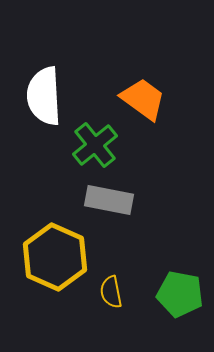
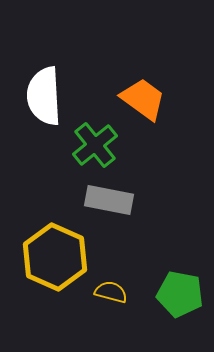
yellow semicircle: rotated 116 degrees clockwise
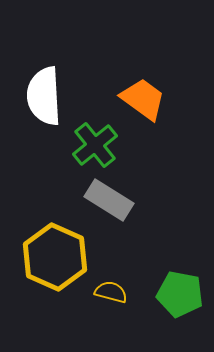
gray rectangle: rotated 21 degrees clockwise
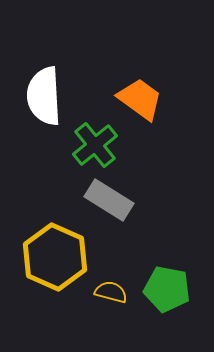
orange trapezoid: moved 3 px left
green pentagon: moved 13 px left, 5 px up
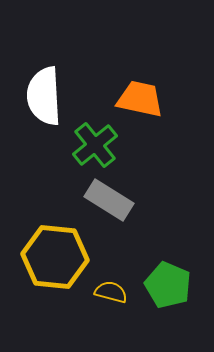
orange trapezoid: rotated 24 degrees counterclockwise
yellow hexagon: rotated 18 degrees counterclockwise
green pentagon: moved 1 px right, 4 px up; rotated 12 degrees clockwise
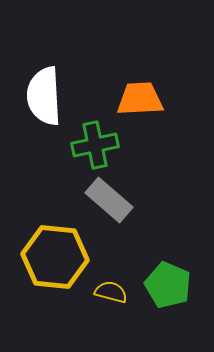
orange trapezoid: rotated 15 degrees counterclockwise
green cross: rotated 27 degrees clockwise
gray rectangle: rotated 9 degrees clockwise
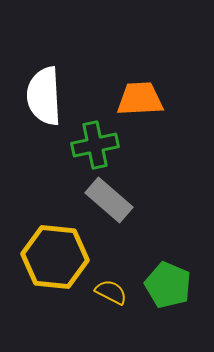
yellow semicircle: rotated 12 degrees clockwise
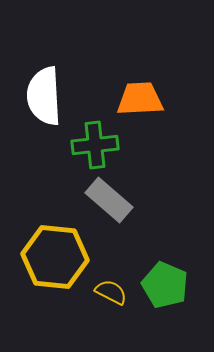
green cross: rotated 6 degrees clockwise
green pentagon: moved 3 px left
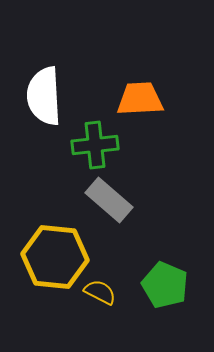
yellow semicircle: moved 11 px left
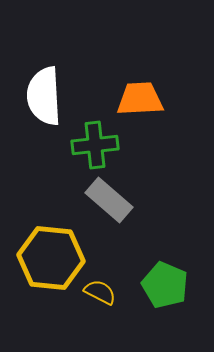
yellow hexagon: moved 4 px left, 1 px down
